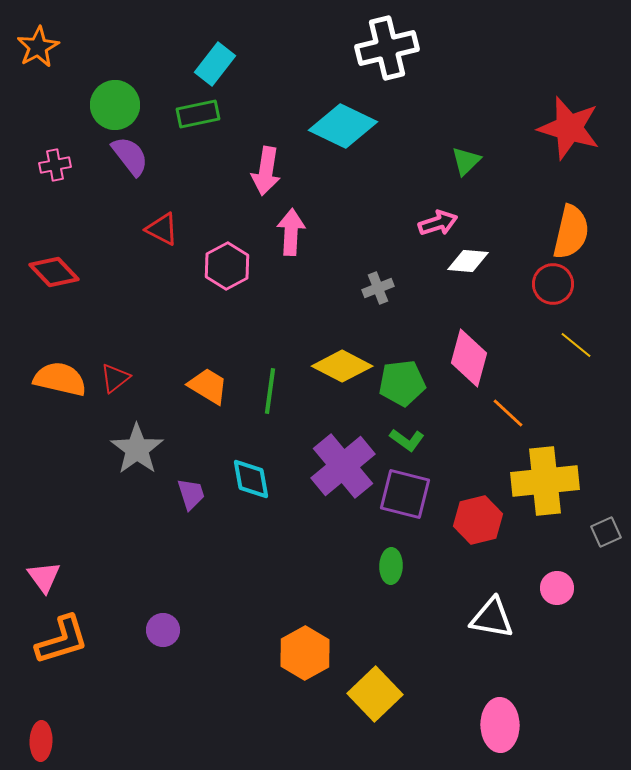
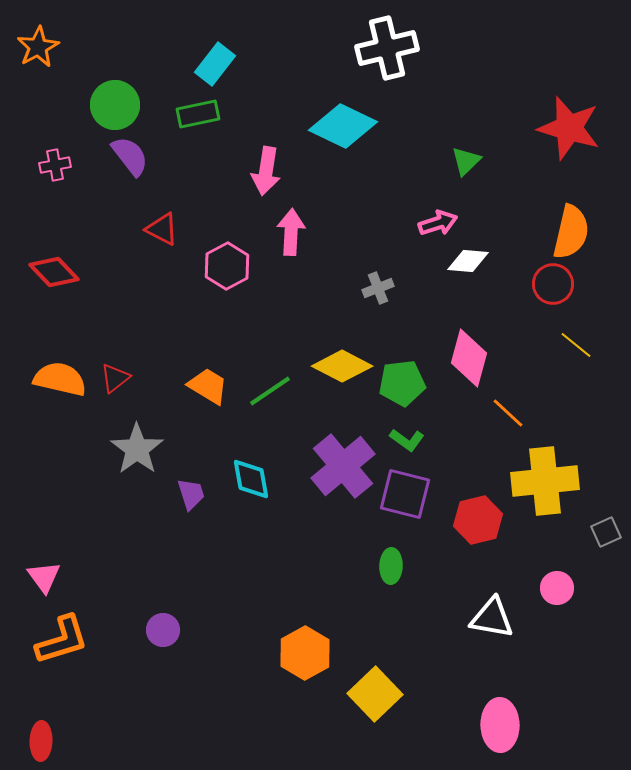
green line at (270, 391): rotated 48 degrees clockwise
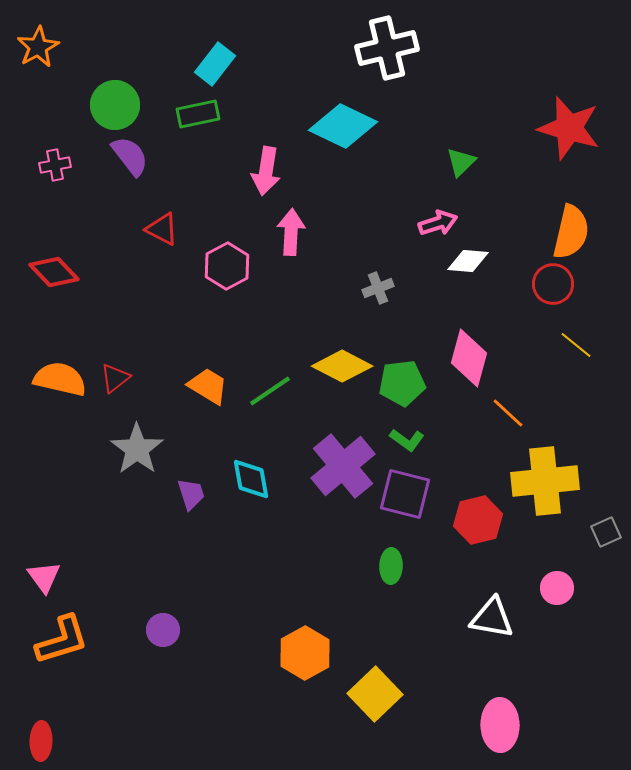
green triangle at (466, 161): moved 5 px left, 1 px down
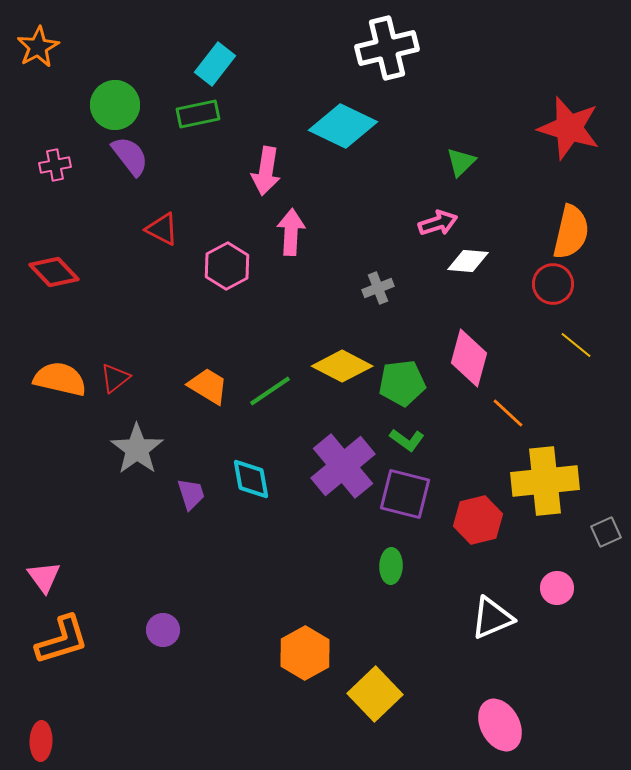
white triangle at (492, 618): rotated 33 degrees counterclockwise
pink ellipse at (500, 725): rotated 27 degrees counterclockwise
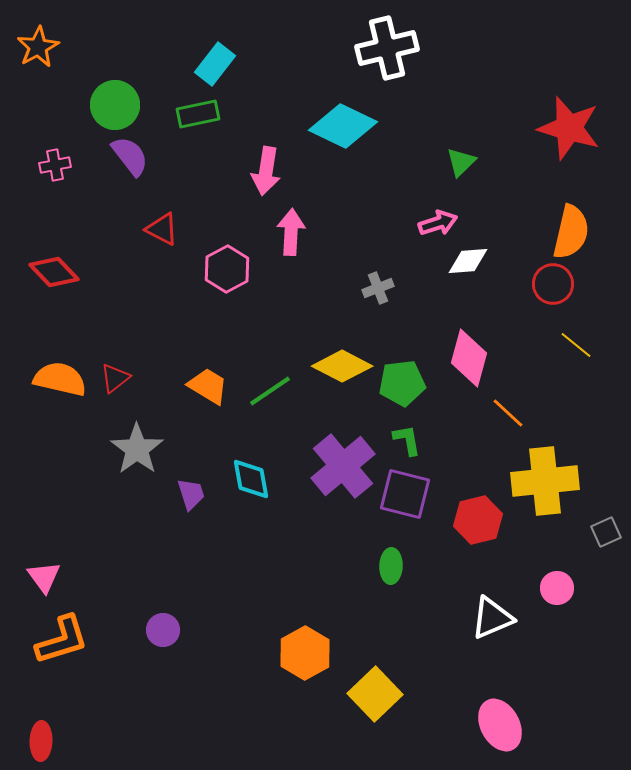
white diamond at (468, 261): rotated 9 degrees counterclockwise
pink hexagon at (227, 266): moved 3 px down
green L-shape at (407, 440): rotated 136 degrees counterclockwise
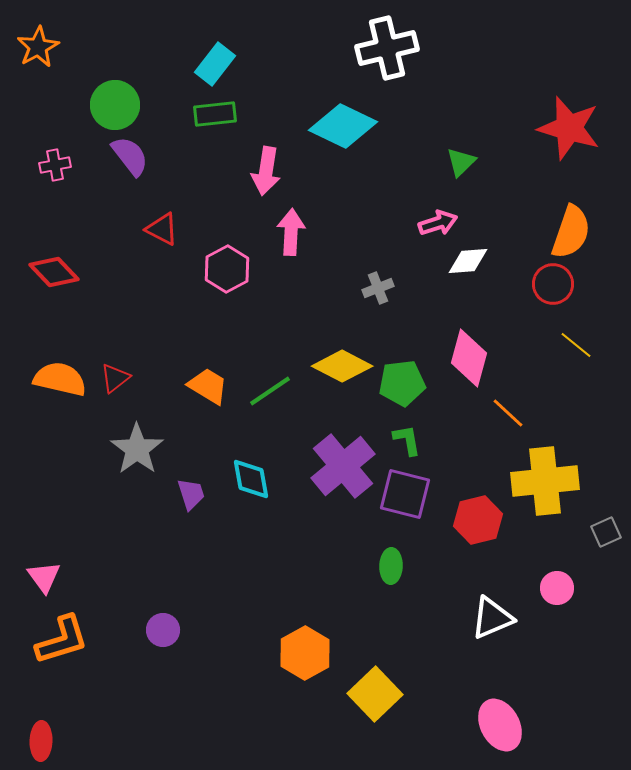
green rectangle at (198, 114): moved 17 px right; rotated 6 degrees clockwise
orange semicircle at (571, 232): rotated 6 degrees clockwise
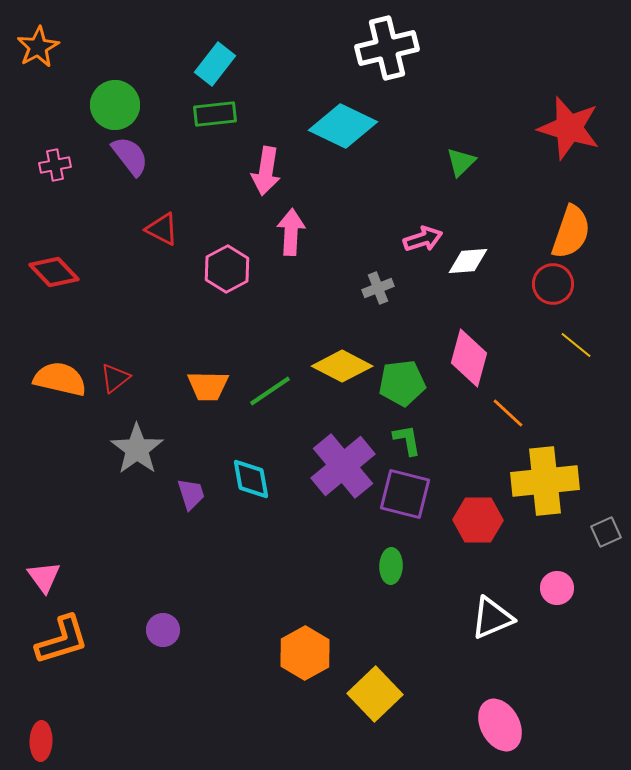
pink arrow at (438, 223): moved 15 px left, 16 px down
orange trapezoid at (208, 386): rotated 150 degrees clockwise
red hexagon at (478, 520): rotated 15 degrees clockwise
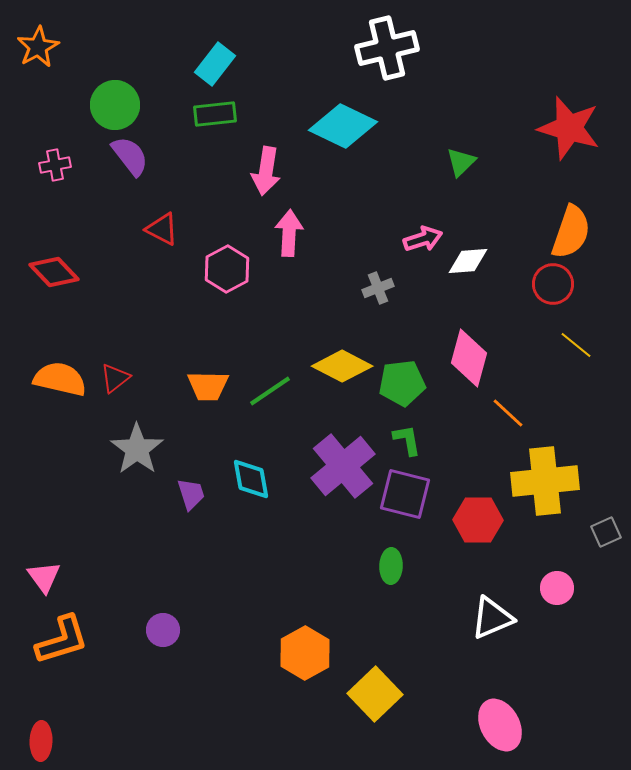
pink arrow at (291, 232): moved 2 px left, 1 px down
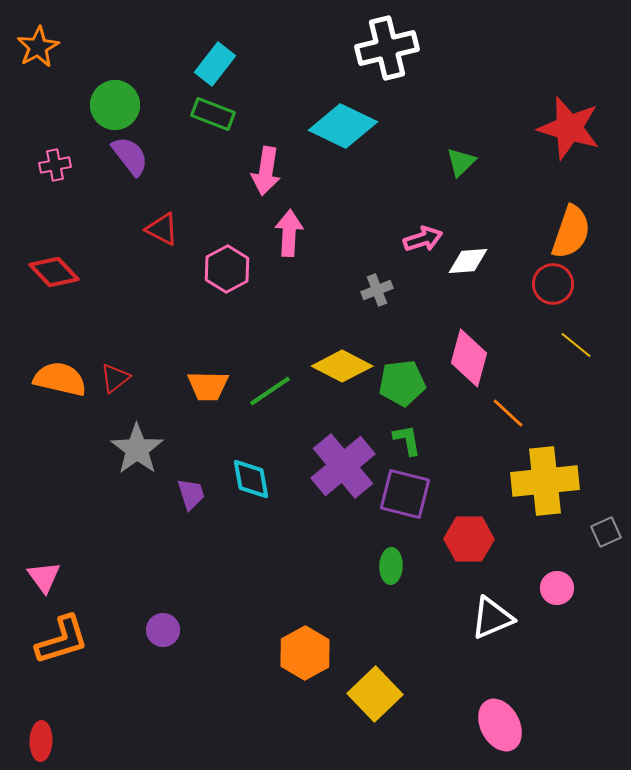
green rectangle at (215, 114): moved 2 px left; rotated 27 degrees clockwise
gray cross at (378, 288): moved 1 px left, 2 px down
red hexagon at (478, 520): moved 9 px left, 19 px down
